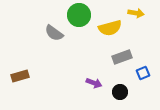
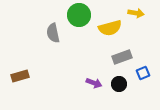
gray semicircle: moved 1 px left; rotated 42 degrees clockwise
black circle: moved 1 px left, 8 px up
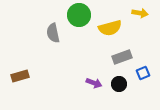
yellow arrow: moved 4 px right
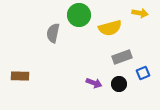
gray semicircle: rotated 24 degrees clockwise
brown rectangle: rotated 18 degrees clockwise
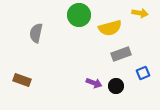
gray semicircle: moved 17 px left
gray rectangle: moved 1 px left, 3 px up
brown rectangle: moved 2 px right, 4 px down; rotated 18 degrees clockwise
black circle: moved 3 px left, 2 px down
